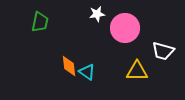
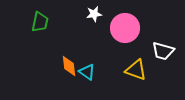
white star: moved 3 px left
yellow triangle: moved 1 px left, 1 px up; rotated 20 degrees clockwise
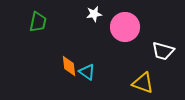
green trapezoid: moved 2 px left
pink circle: moved 1 px up
yellow triangle: moved 7 px right, 13 px down
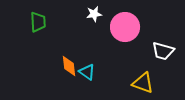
green trapezoid: rotated 15 degrees counterclockwise
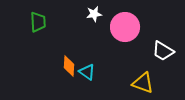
white trapezoid: rotated 15 degrees clockwise
orange diamond: rotated 10 degrees clockwise
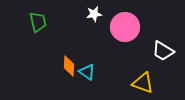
green trapezoid: rotated 10 degrees counterclockwise
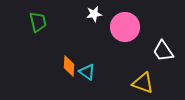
white trapezoid: rotated 25 degrees clockwise
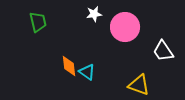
orange diamond: rotated 10 degrees counterclockwise
yellow triangle: moved 4 px left, 2 px down
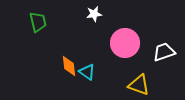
pink circle: moved 16 px down
white trapezoid: moved 1 px right, 1 px down; rotated 105 degrees clockwise
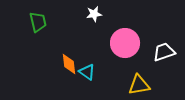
orange diamond: moved 2 px up
yellow triangle: rotated 30 degrees counterclockwise
